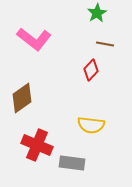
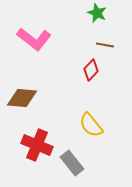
green star: rotated 18 degrees counterclockwise
brown line: moved 1 px down
brown diamond: rotated 40 degrees clockwise
yellow semicircle: rotated 44 degrees clockwise
gray rectangle: rotated 45 degrees clockwise
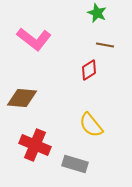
red diamond: moved 2 px left; rotated 15 degrees clockwise
red cross: moved 2 px left
gray rectangle: moved 3 px right, 1 px down; rotated 35 degrees counterclockwise
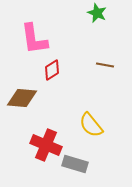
pink L-shape: rotated 44 degrees clockwise
brown line: moved 20 px down
red diamond: moved 37 px left
red cross: moved 11 px right
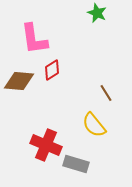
brown line: moved 1 px right, 28 px down; rotated 48 degrees clockwise
brown diamond: moved 3 px left, 17 px up
yellow semicircle: moved 3 px right
gray rectangle: moved 1 px right
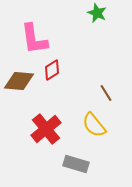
red cross: moved 16 px up; rotated 28 degrees clockwise
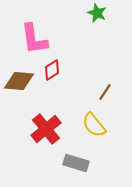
brown line: moved 1 px left, 1 px up; rotated 66 degrees clockwise
gray rectangle: moved 1 px up
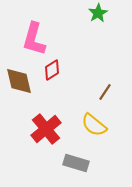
green star: moved 1 px right; rotated 18 degrees clockwise
pink L-shape: rotated 24 degrees clockwise
brown diamond: rotated 72 degrees clockwise
yellow semicircle: rotated 12 degrees counterclockwise
